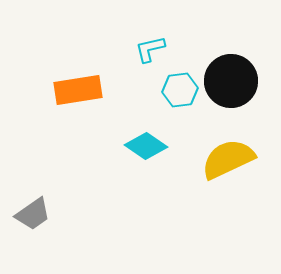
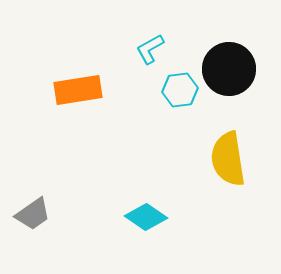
cyan L-shape: rotated 16 degrees counterclockwise
black circle: moved 2 px left, 12 px up
cyan diamond: moved 71 px down
yellow semicircle: rotated 74 degrees counterclockwise
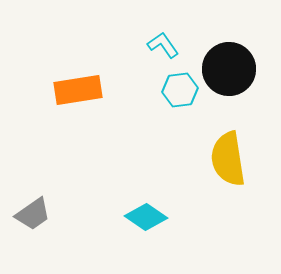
cyan L-shape: moved 13 px right, 4 px up; rotated 84 degrees clockwise
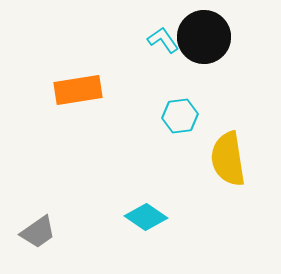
cyan L-shape: moved 5 px up
black circle: moved 25 px left, 32 px up
cyan hexagon: moved 26 px down
gray trapezoid: moved 5 px right, 18 px down
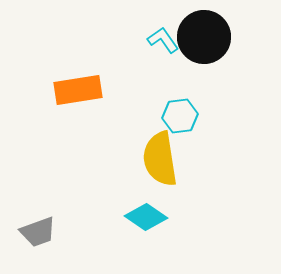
yellow semicircle: moved 68 px left
gray trapezoid: rotated 15 degrees clockwise
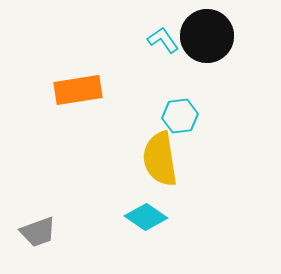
black circle: moved 3 px right, 1 px up
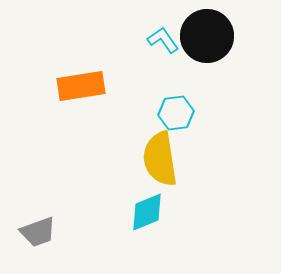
orange rectangle: moved 3 px right, 4 px up
cyan hexagon: moved 4 px left, 3 px up
cyan diamond: moved 1 px right, 5 px up; rotated 57 degrees counterclockwise
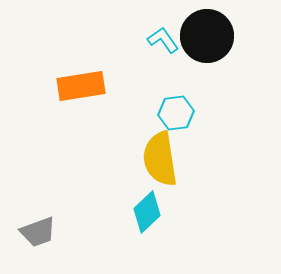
cyan diamond: rotated 21 degrees counterclockwise
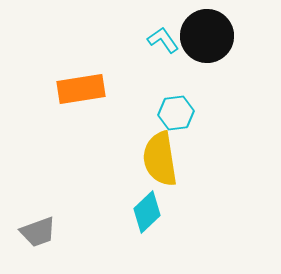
orange rectangle: moved 3 px down
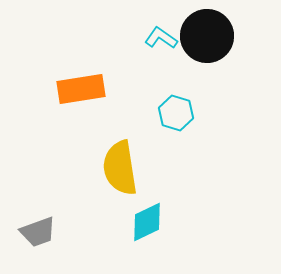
cyan L-shape: moved 2 px left, 2 px up; rotated 20 degrees counterclockwise
cyan hexagon: rotated 24 degrees clockwise
yellow semicircle: moved 40 px left, 9 px down
cyan diamond: moved 10 px down; rotated 18 degrees clockwise
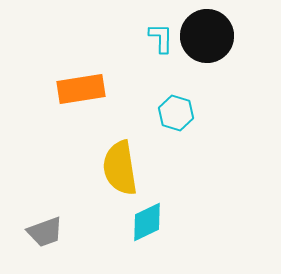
cyan L-shape: rotated 56 degrees clockwise
gray trapezoid: moved 7 px right
